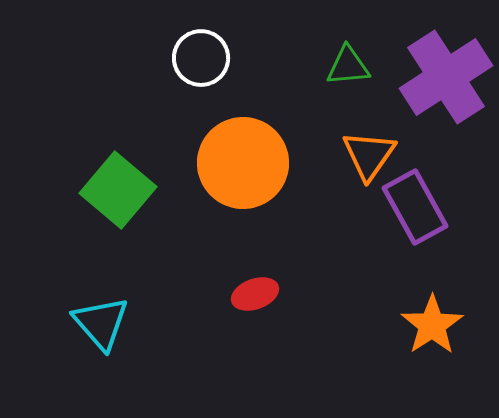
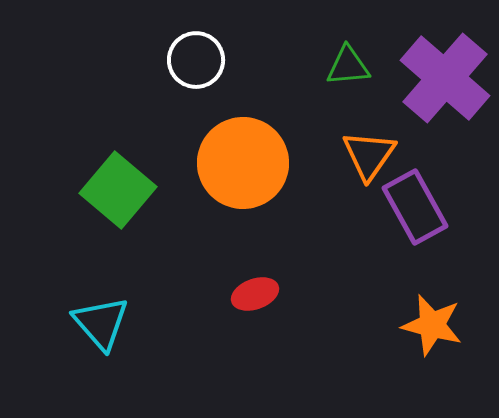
white circle: moved 5 px left, 2 px down
purple cross: moved 1 px left, 1 px down; rotated 16 degrees counterclockwise
orange star: rotated 24 degrees counterclockwise
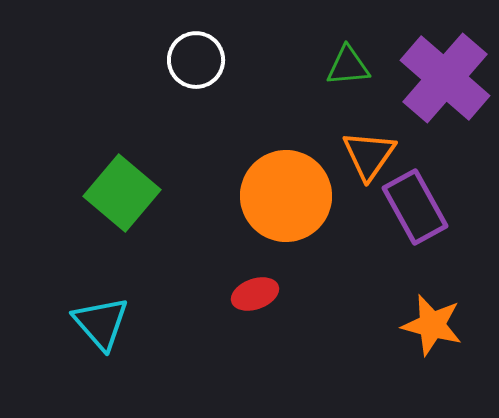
orange circle: moved 43 px right, 33 px down
green square: moved 4 px right, 3 px down
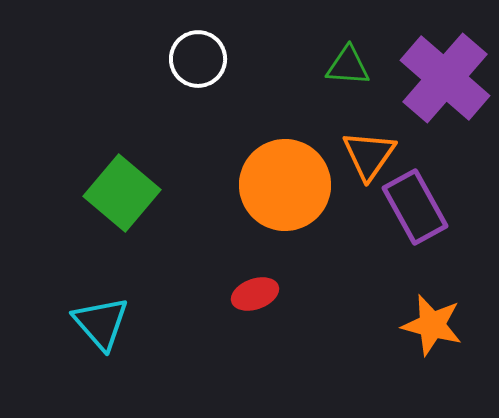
white circle: moved 2 px right, 1 px up
green triangle: rotated 9 degrees clockwise
orange circle: moved 1 px left, 11 px up
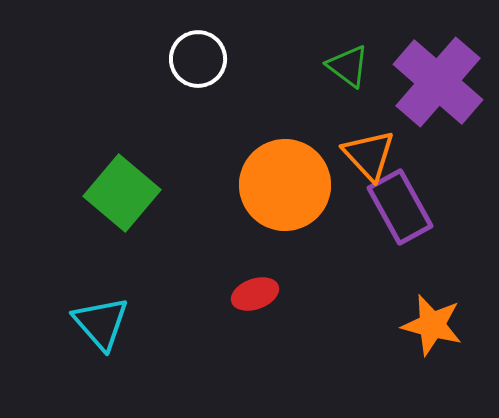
green triangle: rotated 33 degrees clockwise
purple cross: moved 7 px left, 4 px down
orange triangle: rotated 18 degrees counterclockwise
purple rectangle: moved 15 px left
